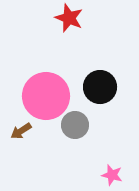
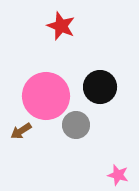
red star: moved 8 px left, 8 px down
gray circle: moved 1 px right
pink star: moved 6 px right
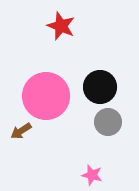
gray circle: moved 32 px right, 3 px up
pink star: moved 26 px left
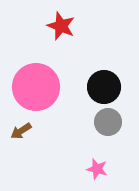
black circle: moved 4 px right
pink circle: moved 10 px left, 9 px up
pink star: moved 5 px right, 6 px up
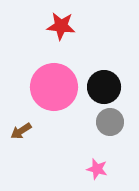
red star: rotated 16 degrees counterclockwise
pink circle: moved 18 px right
gray circle: moved 2 px right
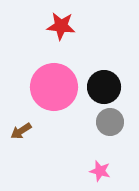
pink star: moved 3 px right, 2 px down
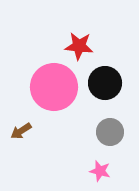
red star: moved 18 px right, 20 px down
black circle: moved 1 px right, 4 px up
gray circle: moved 10 px down
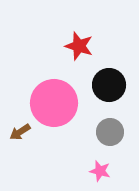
red star: rotated 12 degrees clockwise
black circle: moved 4 px right, 2 px down
pink circle: moved 16 px down
brown arrow: moved 1 px left, 1 px down
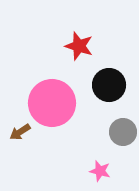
pink circle: moved 2 px left
gray circle: moved 13 px right
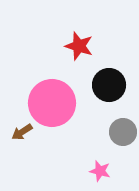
brown arrow: moved 2 px right
